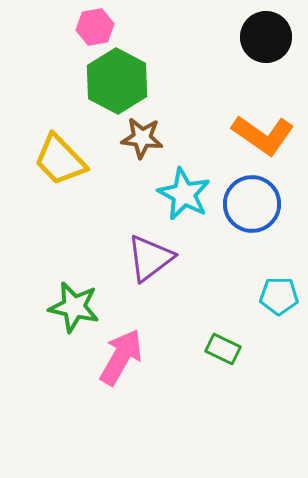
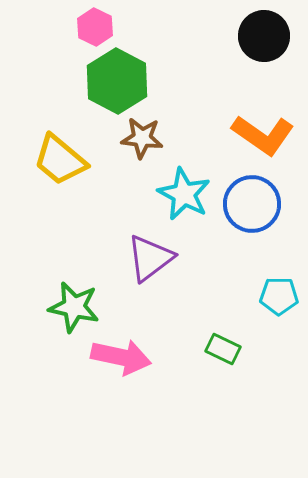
pink hexagon: rotated 24 degrees counterclockwise
black circle: moved 2 px left, 1 px up
yellow trapezoid: rotated 6 degrees counterclockwise
pink arrow: rotated 72 degrees clockwise
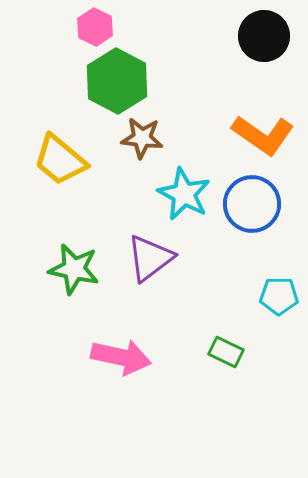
green star: moved 38 px up
green rectangle: moved 3 px right, 3 px down
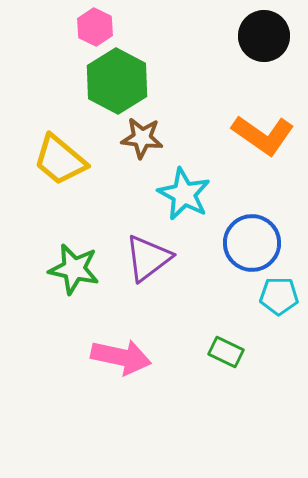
blue circle: moved 39 px down
purple triangle: moved 2 px left
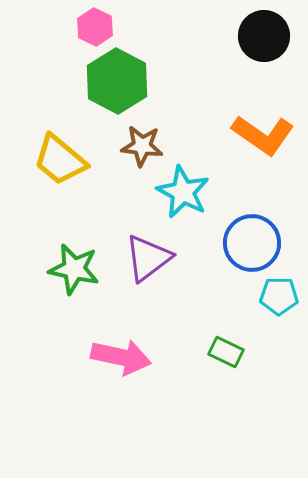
brown star: moved 8 px down
cyan star: moved 1 px left, 2 px up
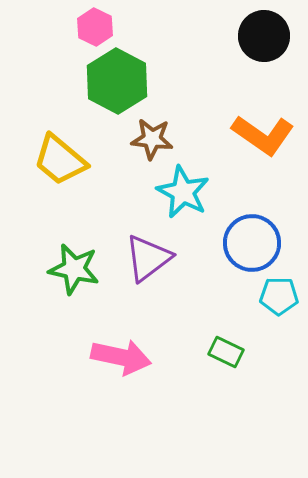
brown star: moved 10 px right, 7 px up
